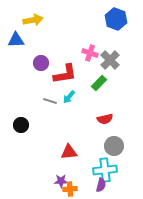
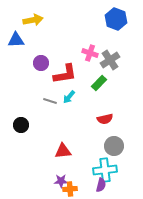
gray cross: rotated 12 degrees clockwise
red triangle: moved 6 px left, 1 px up
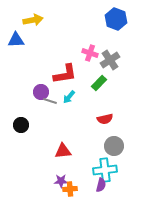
purple circle: moved 29 px down
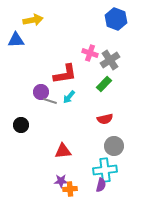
green rectangle: moved 5 px right, 1 px down
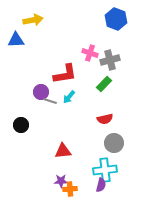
gray cross: rotated 18 degrees clockwise
gray circle: moved 3 px up
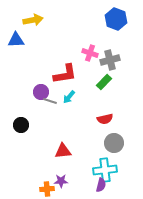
green rectangle: moved 2 px up
orange cross: moved 23 px left
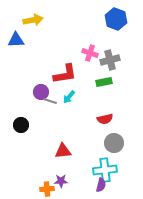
green rectangle: rotated 35 degrees clockwise
